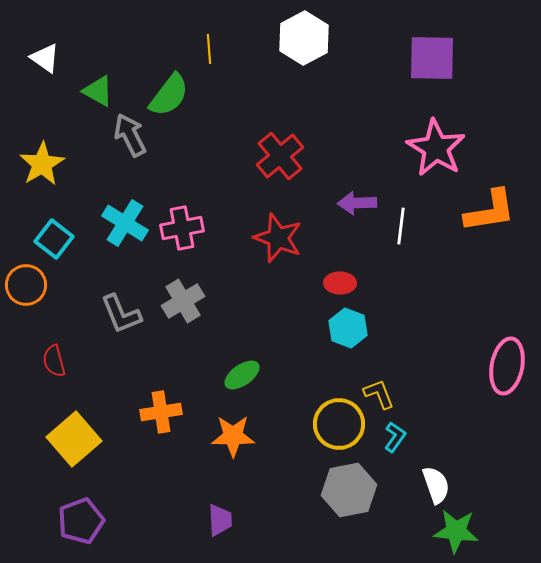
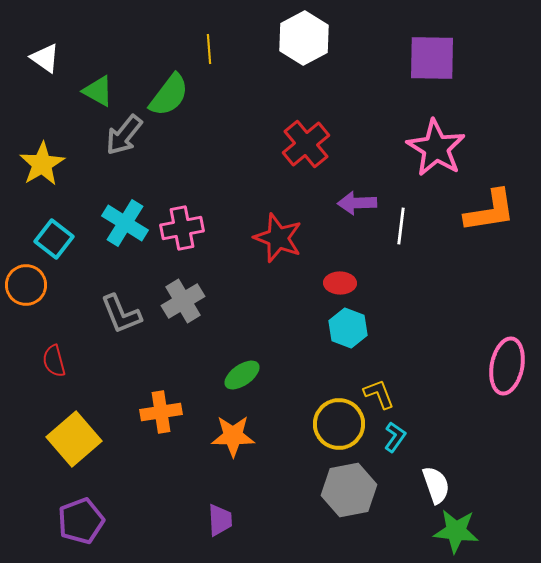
gray arrow: moved 6 px left; rotated 114 degrees counterclockwise
red cross: moved 26 px right, 12 px up
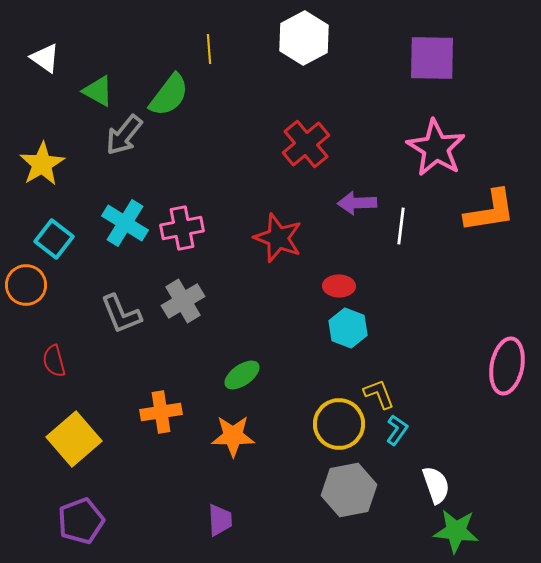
red ellipse: moved 1 px left, 3 px down
cyan L-shape: moved 2 px right, 7 px up
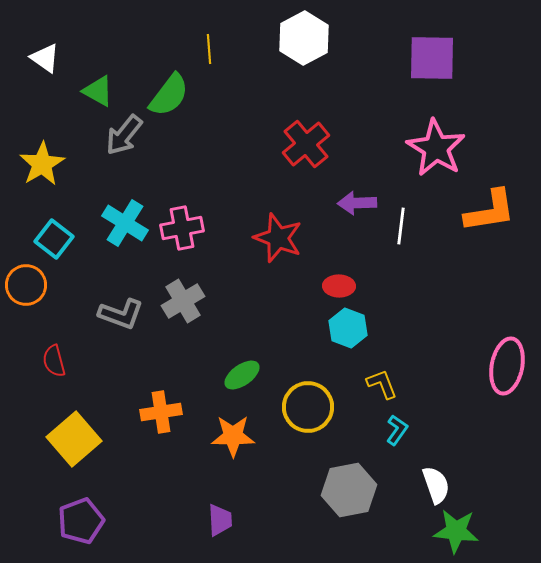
gray L-shape: rotated 48 degrees counterclockwise
yellow L-shape: moved 3 px right, 10 px up
yellow circle: moved 31 px left, 17 px up
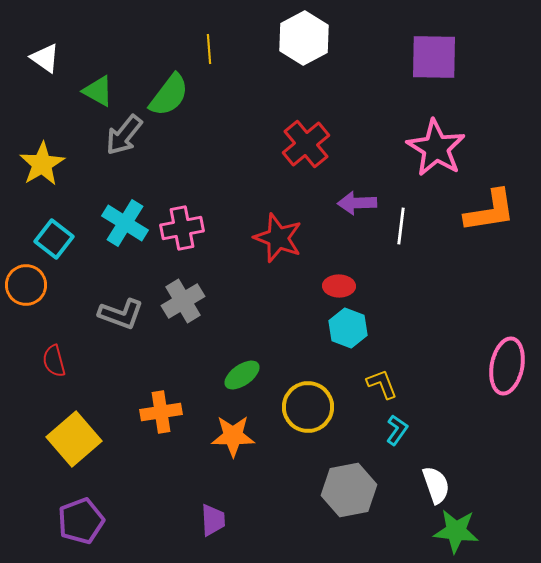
purple square: moved 2 px right, 1 px up
purple trapezoid: moved 7 px left
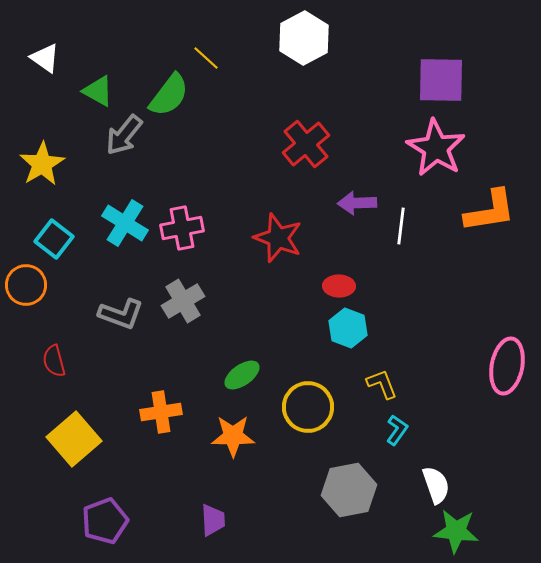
yellow line: moved 3 px left, 9 px down; rotated 44 degrees counterclockwise
purple square: moved 7 px right, 23 px down
purple pentagon: moved 24 px right
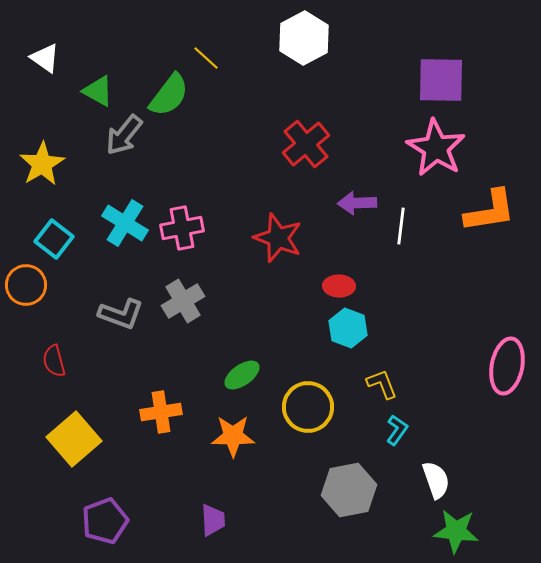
white semicircle: moved 5 px up
